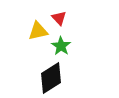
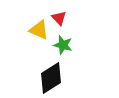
yellow triangle: moved 1 px right, 1 px up; rotated 35 degrees clockwise
green star: moved 2 px right, 1 px up; rotated 18 degrees counterclockwise
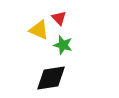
black diamond: rotated 24 degrees clockwise
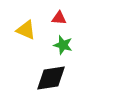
red triangle: rotated 42 degrees counterclockwise
yellow triangle: moved 13 px left
